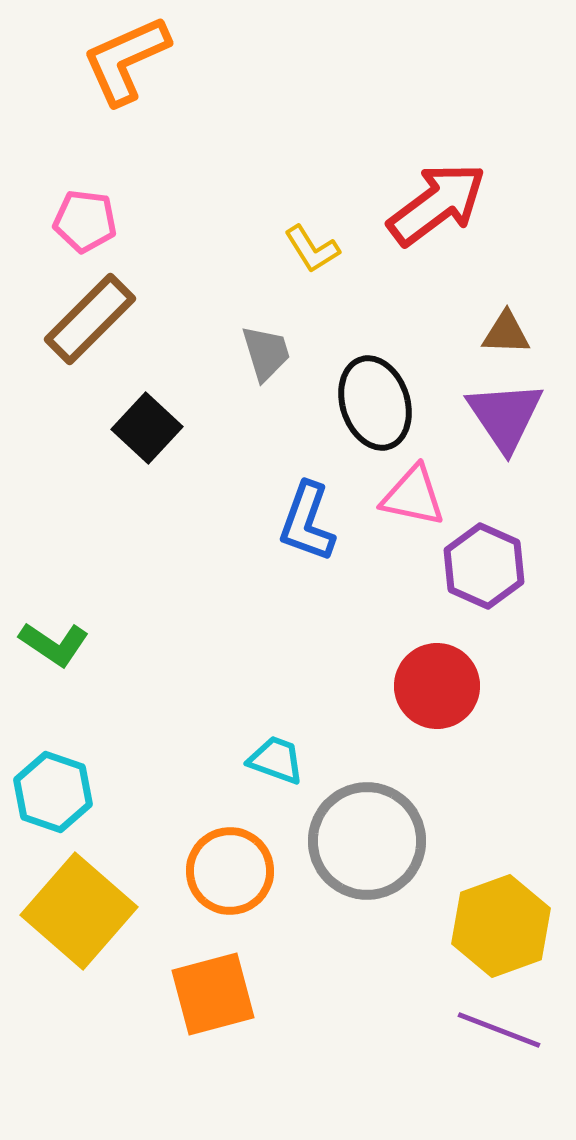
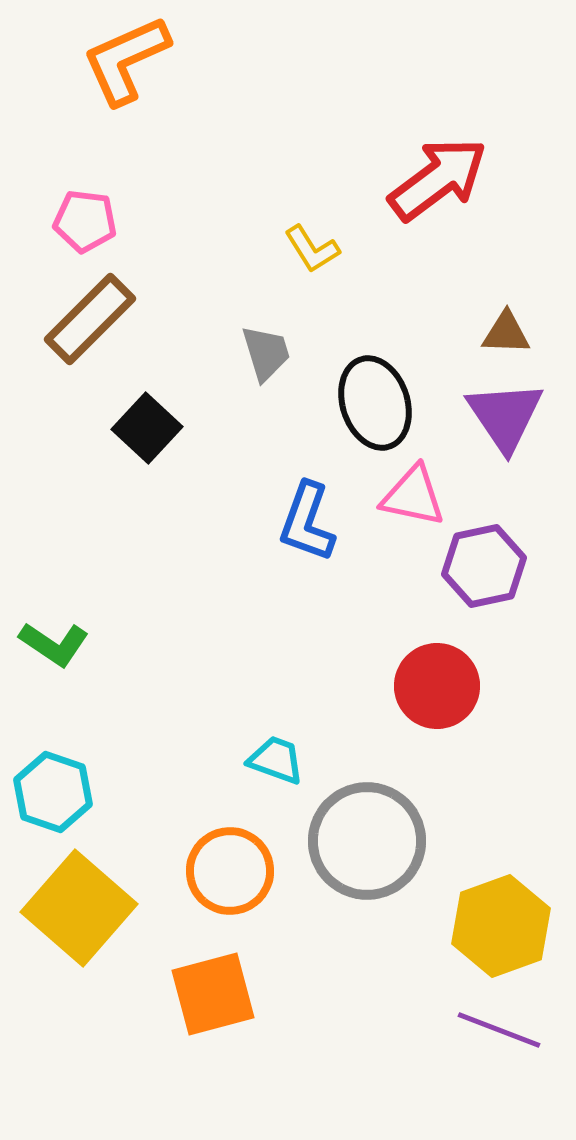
red arrow: moved 1 px right, 25 px up
purple hexagon: rotated 24 degrees clockwise
yellow square: moved 3 px up
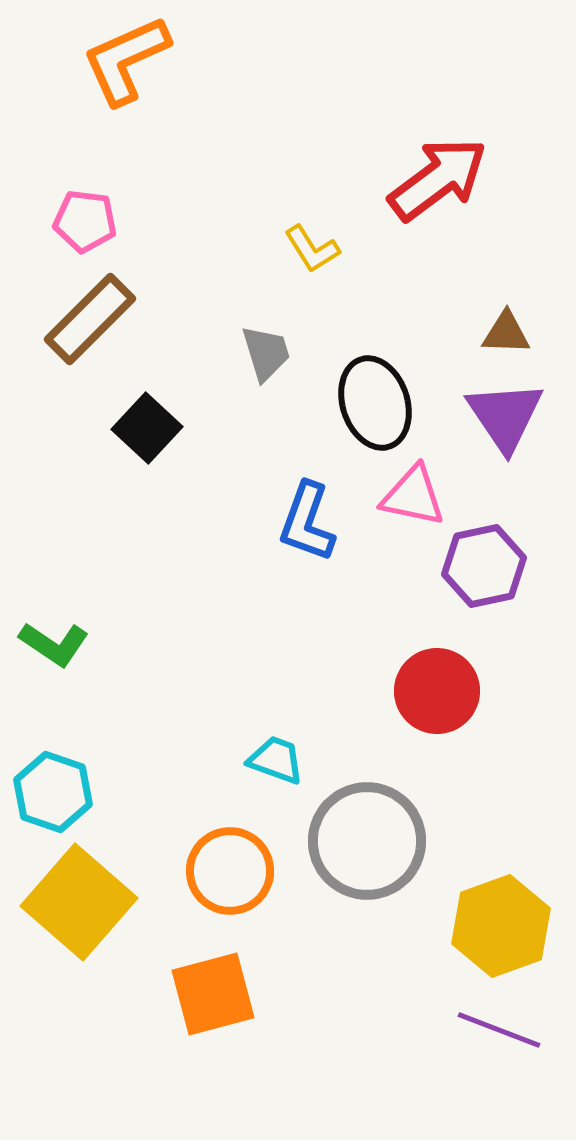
red circle: moved 5 px down
yellow square: moved 6 px up
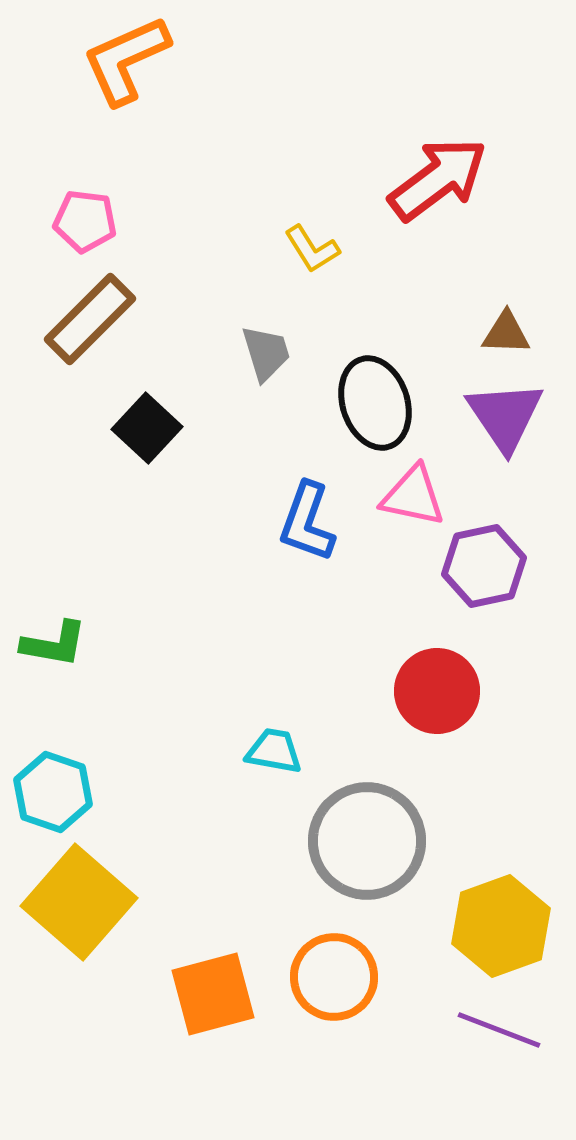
green L-shape: rotated 24 degrees counterclockwise
cyan trapezoid: moved 2 px left, 9 px up; rotated 10 degrees counterclockwise
orange circle: moved 104 px right, 106 px down
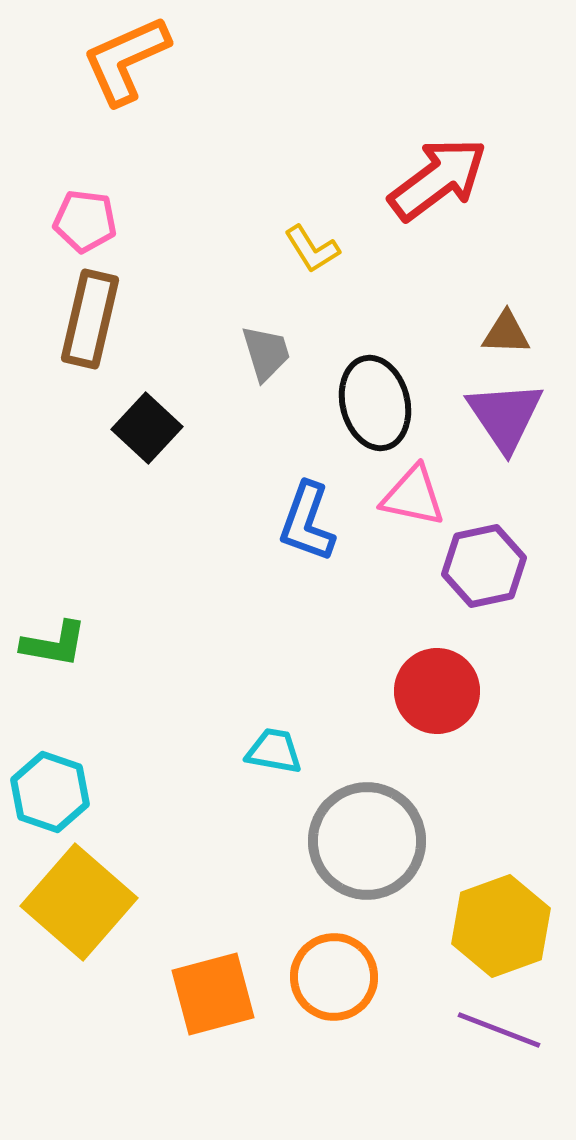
brown rectangle: rotated 32 degrees counterclockwise
black ellipse: rotated 4 degrees clockwise
cyan hexagon: moved 3 px left
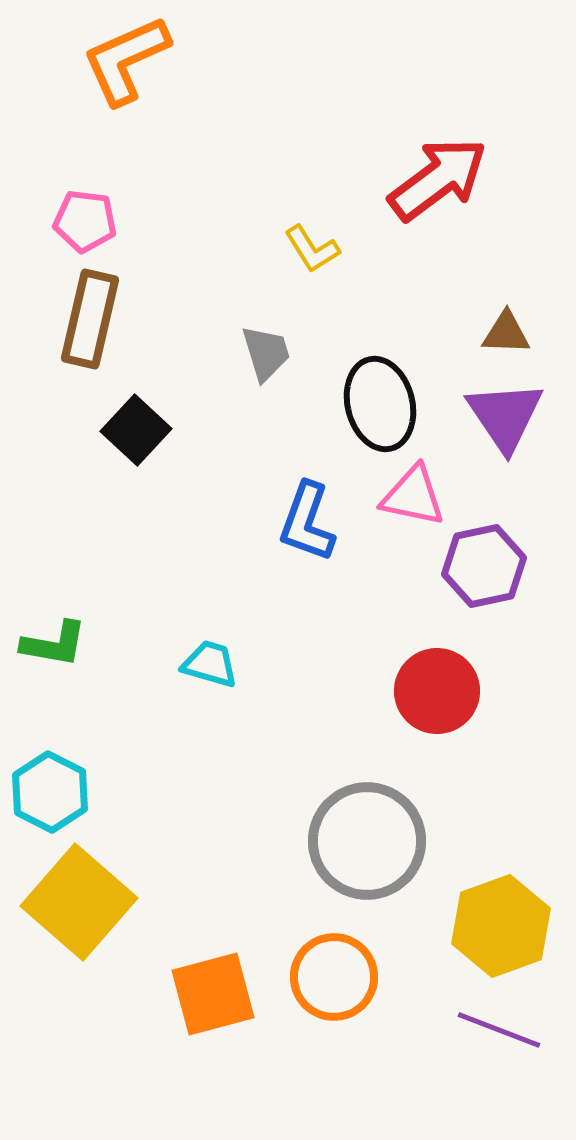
black ellipse: moved 5 px right, 1 px down
black square: moved 11 px left, 2 px down
cyan trapezoid: moved 64 px left, 87 px up; rotated 6 degrees clockwise
cyan hexagon: rotated 8 degrees clockwise
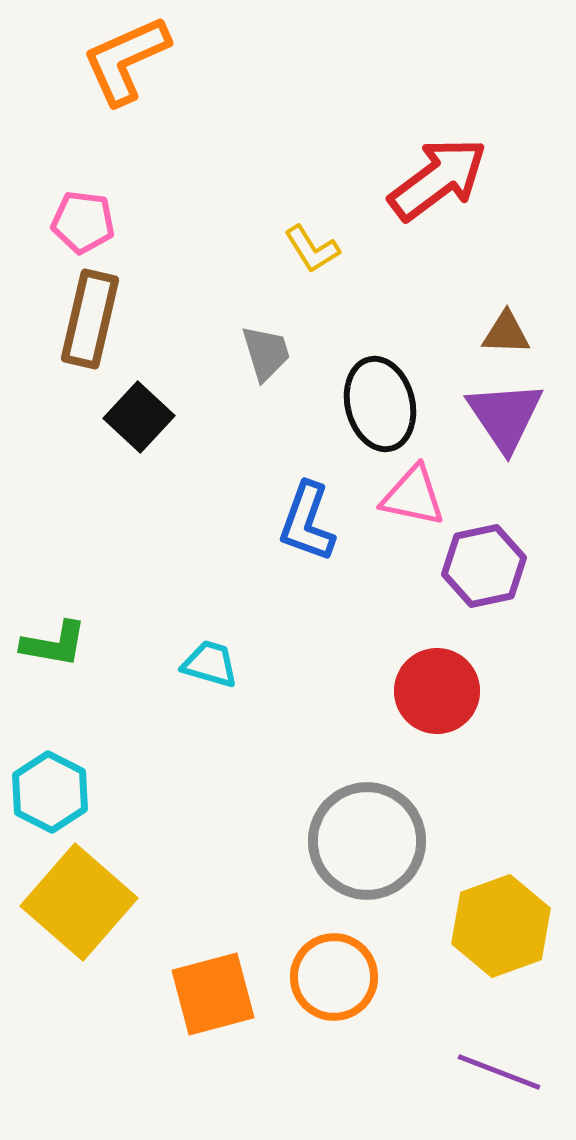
pink pentagon: moved 2 px left, 1 px down
black square: moved 3 px right, 13 px up
purple line: moved 42 px down
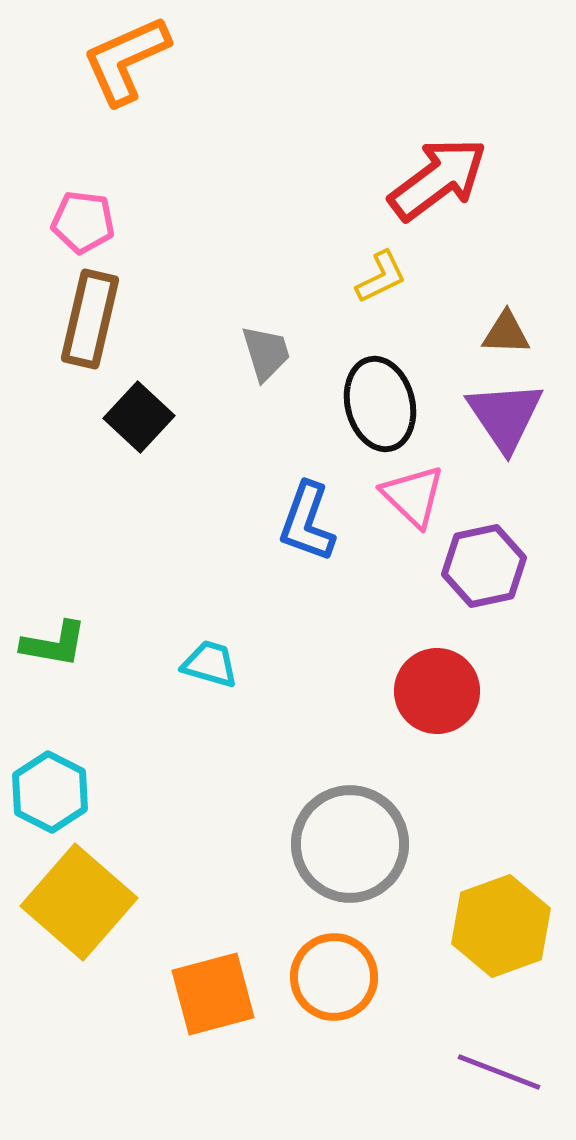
yellow L-shape: moved 69 px right, 28 px down; rotated 84 degrees counterclockwise
pink triangle: rotated 32 degrees clockwise
gray circle: moved 17 px left, 3 px down
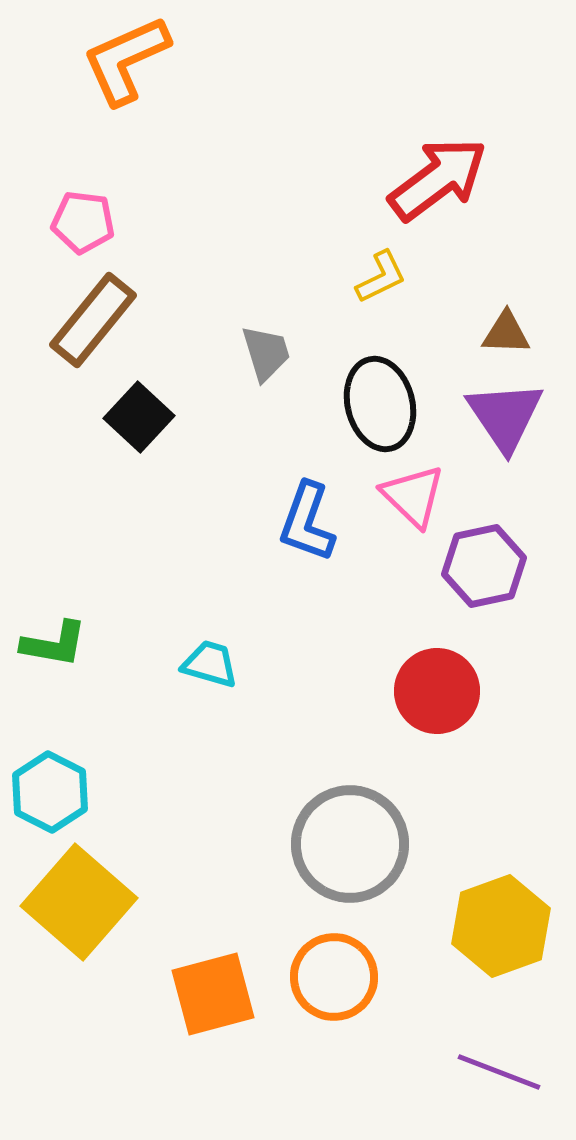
brown rectangle: moved 3 px right, 1 px down; rotated 26 degrees clockwise
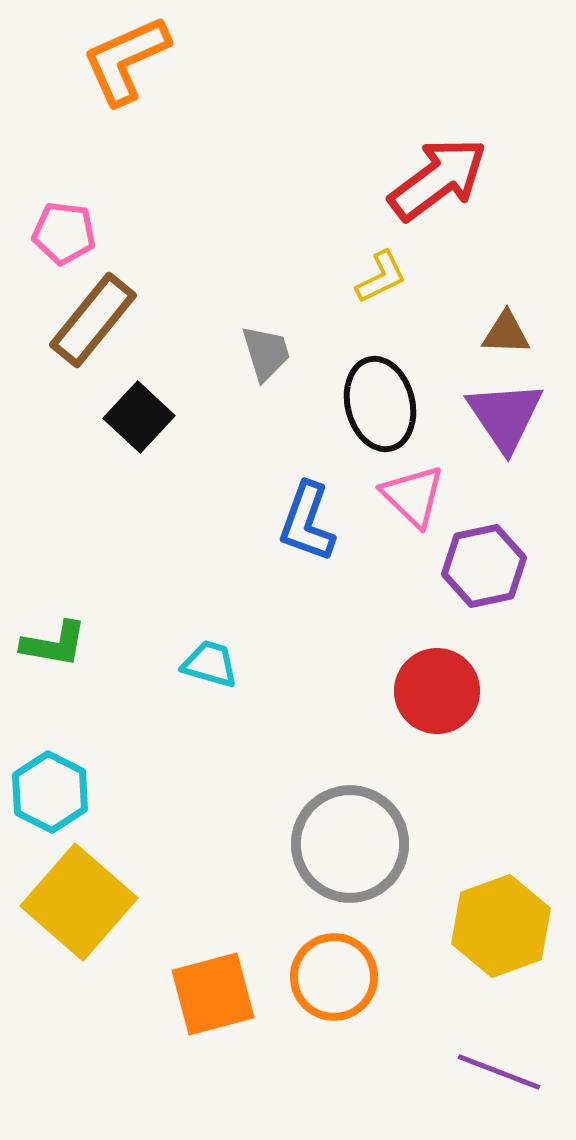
pink pentagon: moved 19 px left, 11 px down
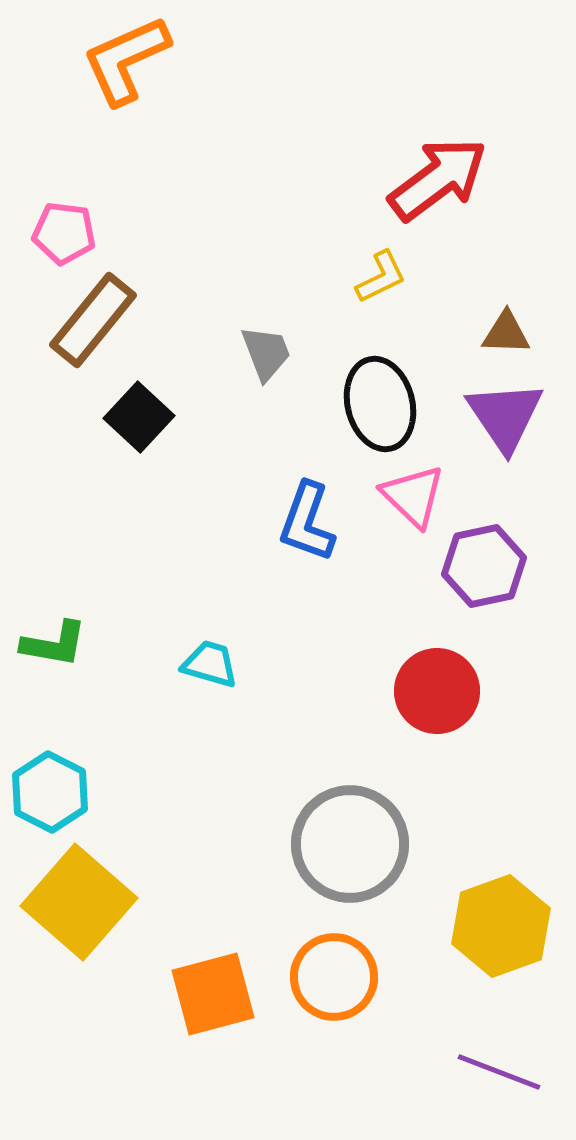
gray trapezoid: rotated 4 degrees counterclockwise
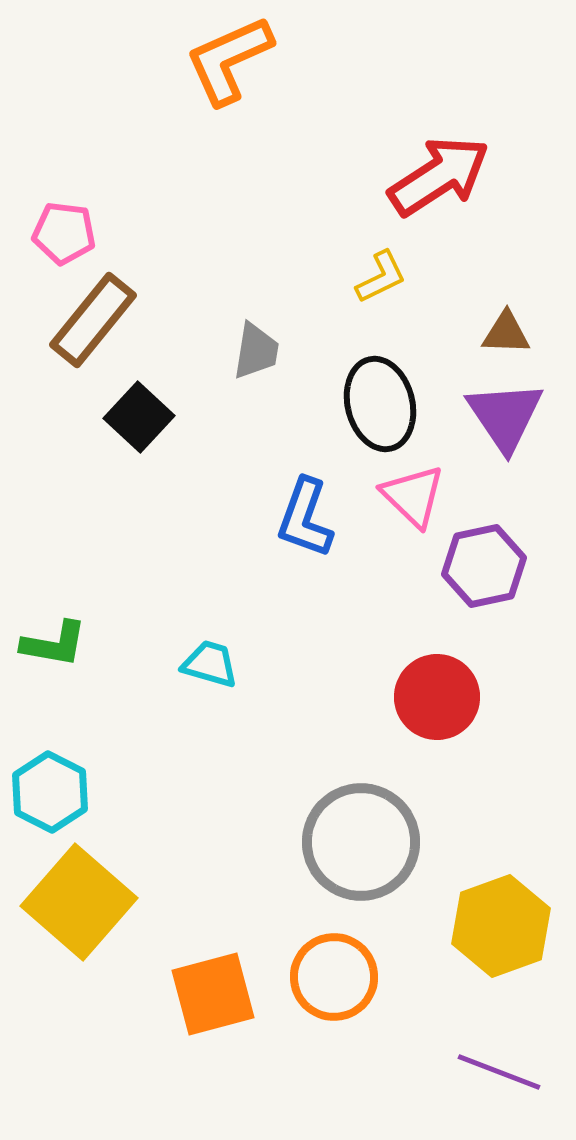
orange L-shape: moved 103 px right
red arrow: moved 1 px right, 3 px up; rotated 4 degrees clockwise
gray trapezoid: moved 10 px left, 2 px up; rotated 30 degrees clockwise
blue L-shape: moved 2 px left, 4 px up
red circle: moved 6 px down
gray circle: moved 11 px right, 2 px up
